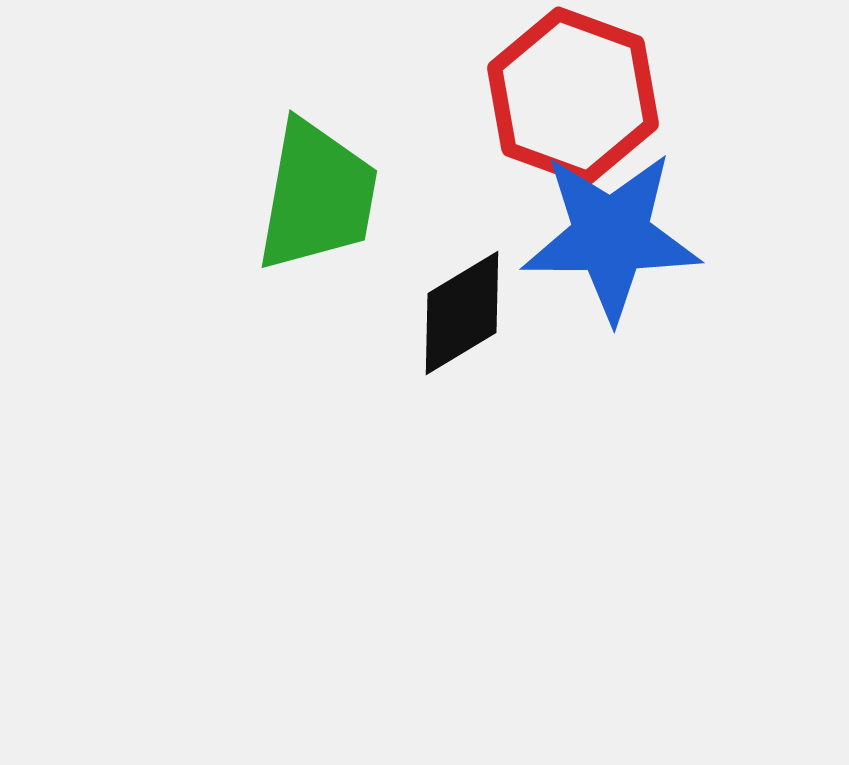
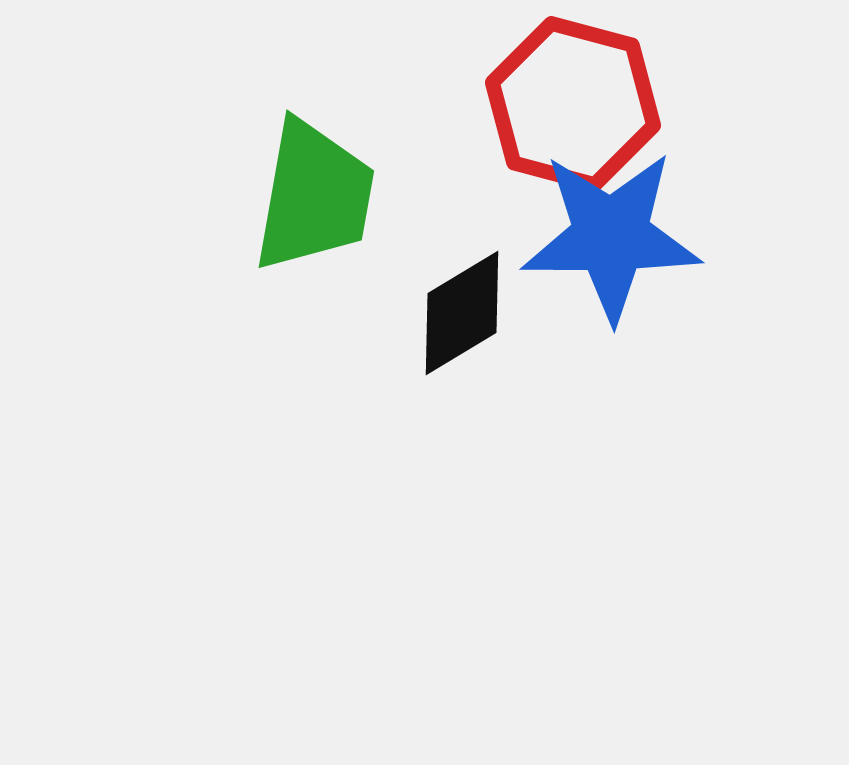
red hexagon: moved 8 px down; rotated 5 degrees counterclockwise
green trapezoid: moved 3 px left
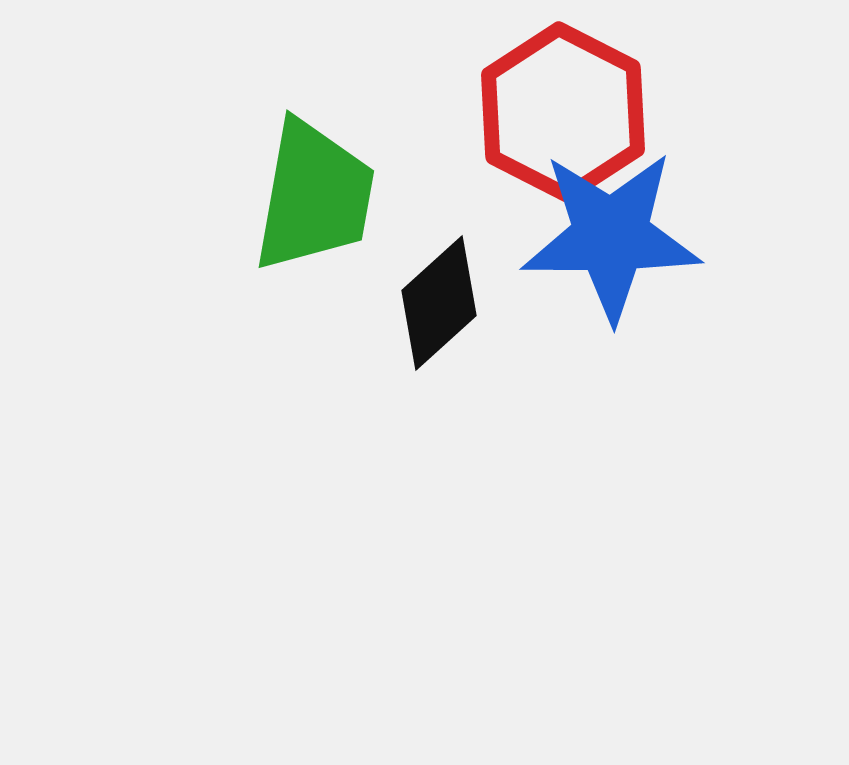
red hexagon: moved 10 px left, 8 px down; rotated 12 degrees clockwise
black diamond: moved 23 px left, 10 px up; rotated 11 degrees counterclockwise
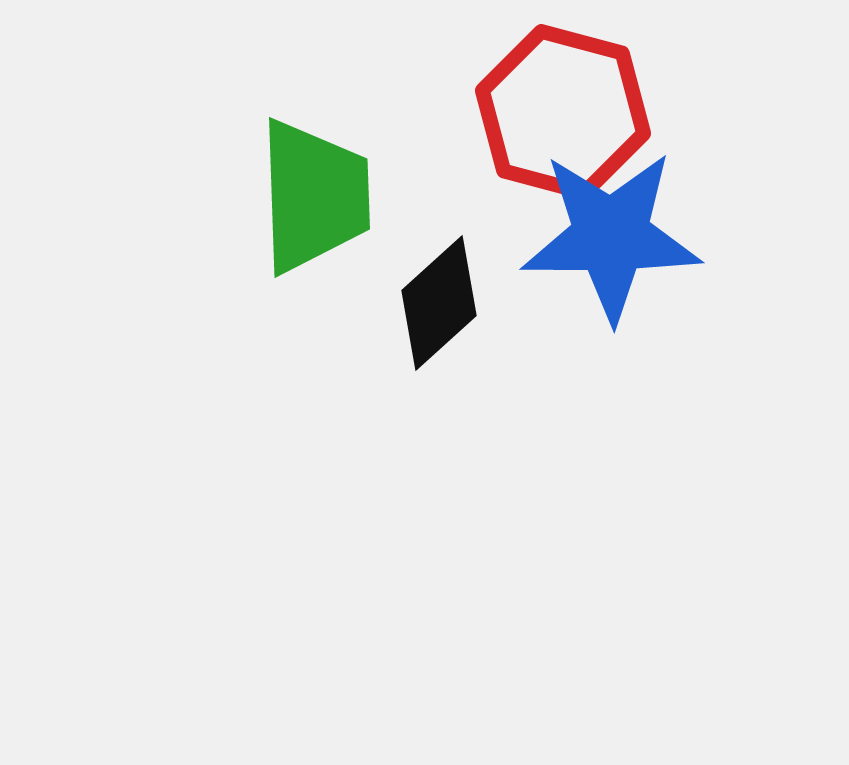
red hexagon: rotated 12 degrees counterclockwise
green trapezoid: rotated 12 degrees counterclockwise
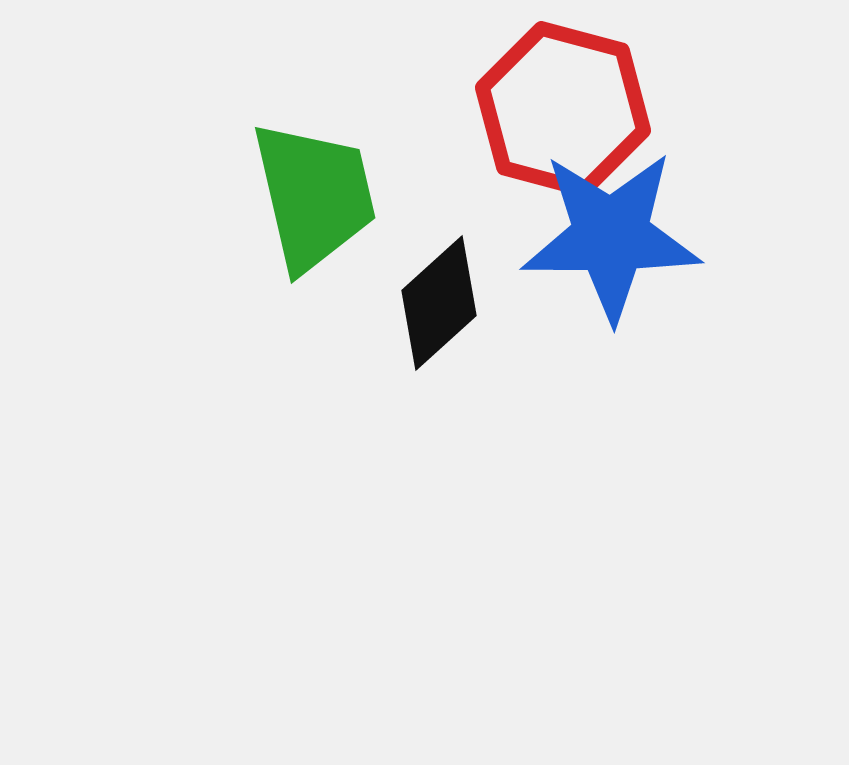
red hexagon: moved 3 px up
green trapezoid: rotated 11 degrees counterclockwise
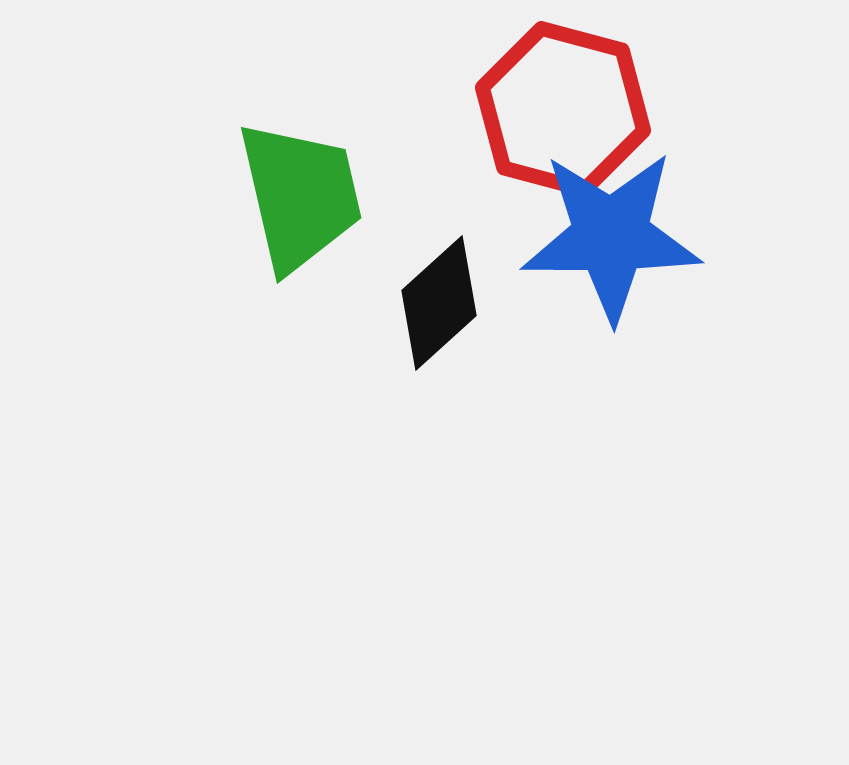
green trapezoid: moved 14 px left
